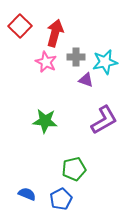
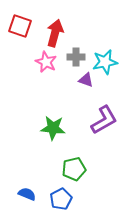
red square: rotated 25 degrees counterclockwise
green star: moved 8 px right, 7 px down
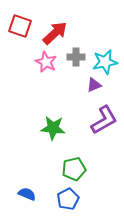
red arrow: rotated 32 degrees clockwise
purple triangle: moved 8 px right, 5 px down; rotated 42 degrees counterclockwise
blue pentagon: moved 7 px right
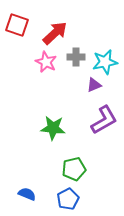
red square: moved 3 px left, 1 px up
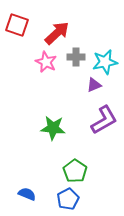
red arrow: moved 2 px right
green pentagon: moved 1 px right, 2 px down; rotated 25 degrees counterclockwise
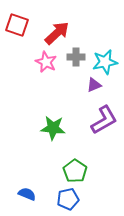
blue pentagon: rotated 15 degrees clockwise
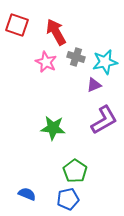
red arrow: moved 1 px left, 1 px up; rotated 76 degrees counterclockwise
gray cross: rotated 18 degrees clockwise
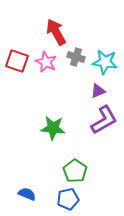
red square: moved 36 px down
cyan star: rotated 20 degrees clockwise
purple triangle: moved 4 px right, 6 px down
